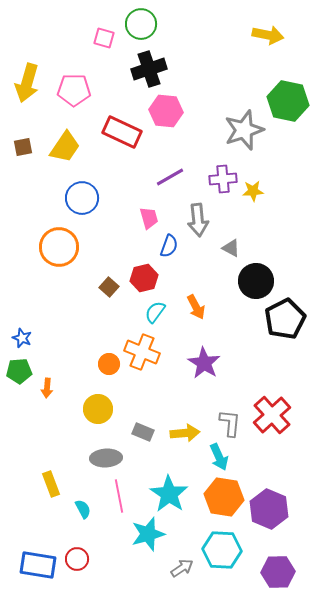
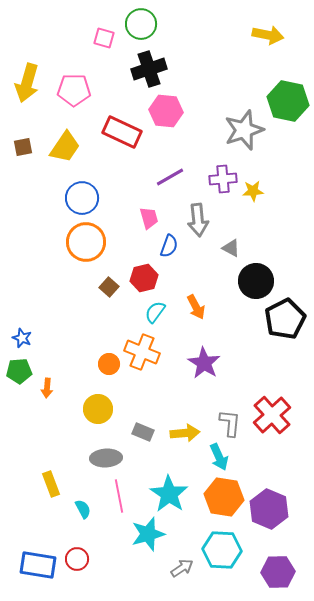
orange circle at (59, 247): moved 27 px right, 5 px up
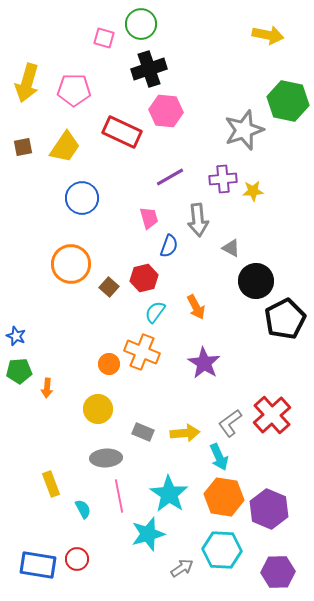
orange circle at (86, 242): moved 15 px left, 22 px down
blue star at (22, 338): moved 6 px left, 2 px up
gray L-shape at (230, 423): rotated 132 degrees counterclockwise
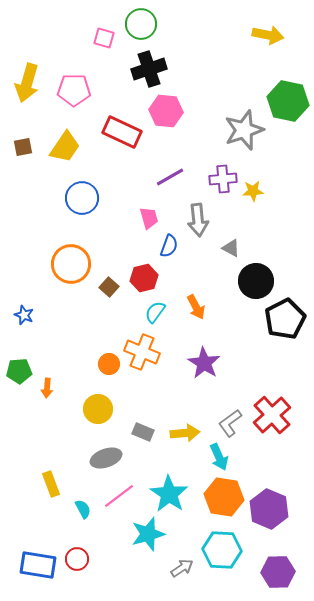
blue star at (16, 336): moved 8 px right, 21 px up
gray ellipse at (106, 458): rotated 16 degrees counterclockwise
pink line at (119, 496): rotated 64 degrees clockwise
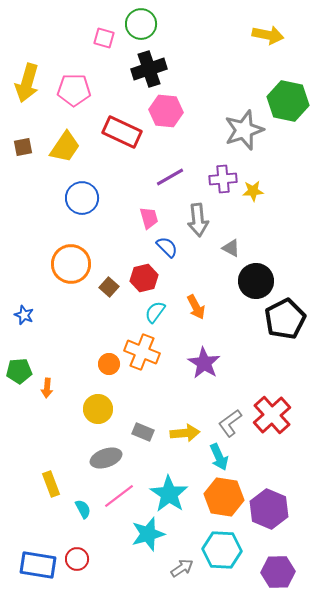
blue semicircle at (169, 246): moved 2 px left, 1 px down; rotated 65 degrees counterclockwise
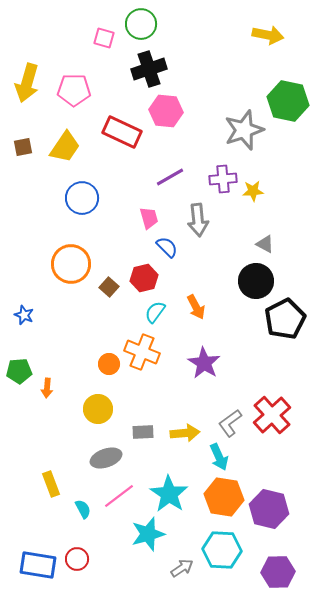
gray triangle at (231, 248): moved 34 px right, 4 px up
gray rectangle at (143, 432): rotated 25 degrees counterclockwise
purple hexagon at (269, 509): rotated 9 degrees counterclockwise
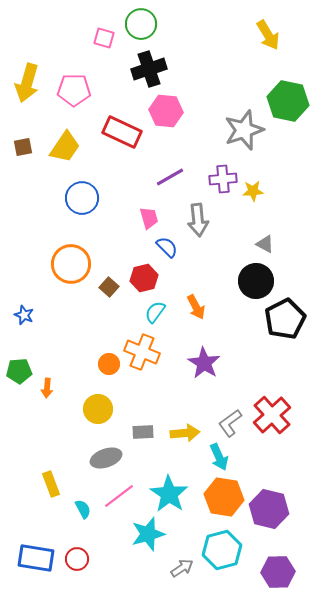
yellow arrow at (268, 35): rotated 48 degrees clockwise
cyan hexagon at (222, 550): rotated 18 degrees counterclockwise
blue rectangle at (38, 565): moved 2 px left, 7 px up
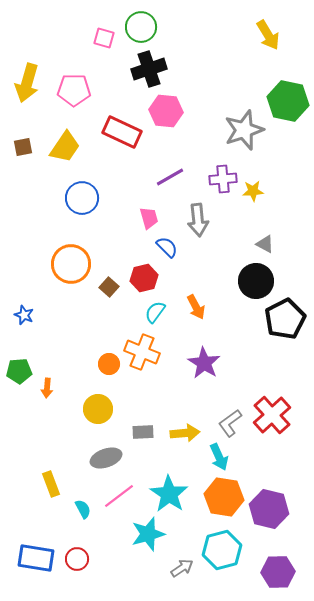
green circle at (141, 24): moved 3 px down
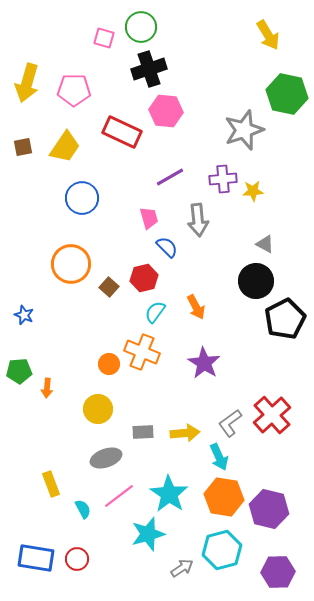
green hexagon at (288, 101): moved 1 px left, 7 px up
